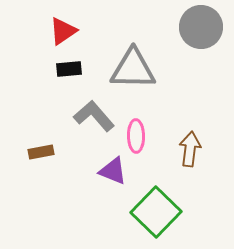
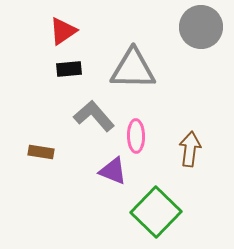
brown rectangle: rotated 20 degrees clockwise
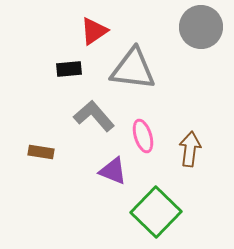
red triangle: moved 31 px right
gray triangle: rotated 6 degrees clockwise
pink ellipse: moved 7 px right; rotated 16 degrees counterclockwise
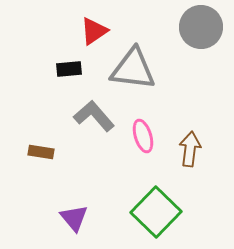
purple triangle: moved 39 px left, 47 px down; rotated 28 degrees clockwise
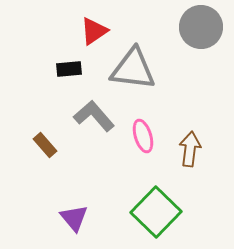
brown rectangle: moved 4 px right, 7 px up; rotated 40 degrees clockwise
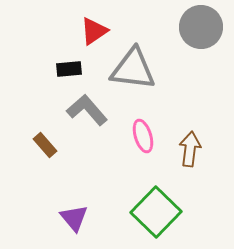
gray L-shape: moved 7 px left, 6 px up
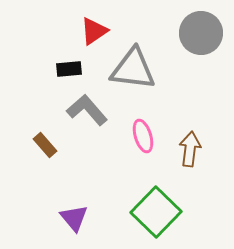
gray circle: moved 6 px down
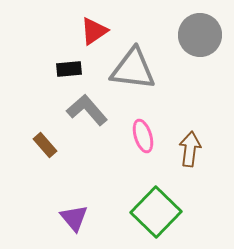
gray circle: moved 1 px left, 2 px down
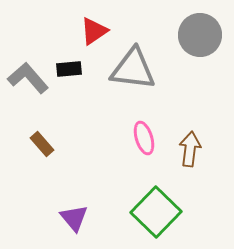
gray L-shape: moved 59 px left, 32 px up
pink ellipse: moved 1 px right, 2 px down
brown rectangle: moved 3 px left, 1 px up
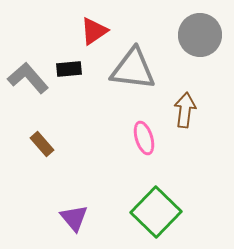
brown arrow: moved 5 px left, 39 px up
